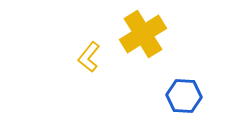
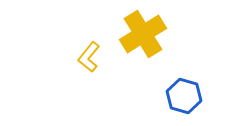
blue hexagon: rotated 12 degrees clockwise
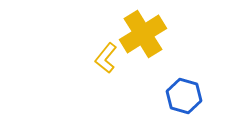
yellow L-shape: moved 17 px right, 1 px down
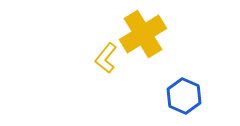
blue hexagon: rotated 8 degrees clockwise
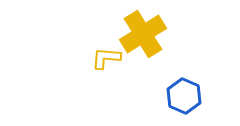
yellow L-shape: rotated 56 degrees clockwise
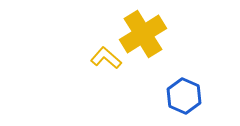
yellow L-shape: rotated 36 degrees clockwise
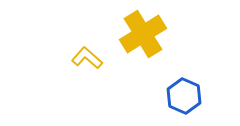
yellow L-shape: moved 19 px left
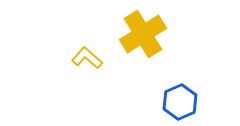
blue hexagon: moved 4 px left, 6 px down; rotated 12 degrees clockwise
